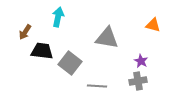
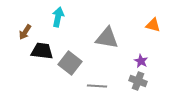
gray cross: rotated 30 degrees clockwise
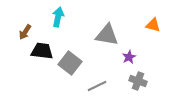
gray triangle: moved 3 px up
purple star: moved 12 px left, 4 px up; rotated 16 degrees clockwise
gray line: rotated 30 degrees counterclockwise
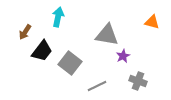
orange triangle: moved 1 px left, 3 px up
black trapezoid: rotated 120 degrees clockwise
purple star: moved 6 px left, 1 px up
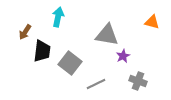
black trapezoid: rotated 30 degrees counterclockwise
gray line: moved 1 px left, 2 px up
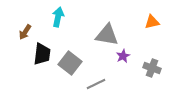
orange triangle: rotated 28 degrees counterclockwise
black trapezoid: moved 3 px down
gray cross: moved 14 px right, 13 px up
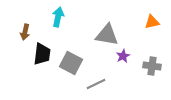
brown arrow: rotated 21 degrees counterclockwise
gray square: moved 1 px right; rotated 10 degrees counterclockwise
gray cross: moved 2 px up; rotated 12 degrees counterclockwise
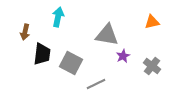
gray cross: rotated 30 degrees clockwise
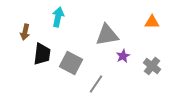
orange triangle: rotated 14 degrees clockwise
gray triangle: rotated 20 degrees counterclockwise
gray line: rotated 30 degrees counterclockwise
